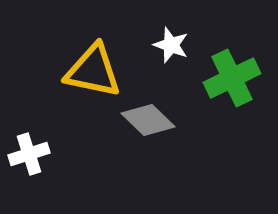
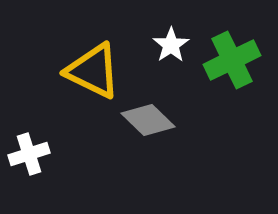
white star: rotated 18 degrees clockwise
yellow triangle: rotated 14 degrees clockwise
green cross: moved 18 px up
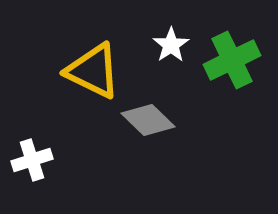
white cross: moved 3 px right, 6 px down
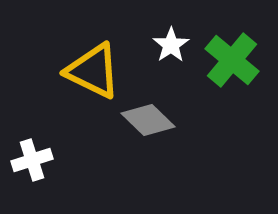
green cross: rotated 24 degrees counterclockwise
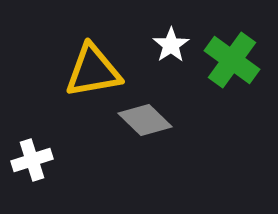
green cross: rotated 4 degrees counterclockwise
yellow triangle: rotated 36 degrees counterclockwise
gray diamond: moved 3 px left
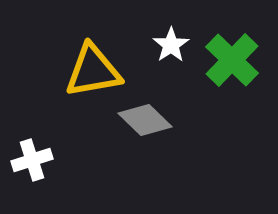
green cross: rotated 8 degrees clockwise
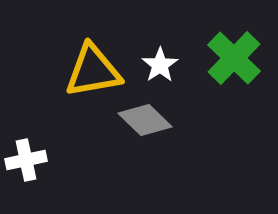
white star: moved 11 px left, 20 px down
green cross: moved 2 px right, 2 px up
white cross: moved 6 px left; rotated 6 degrees clockwise
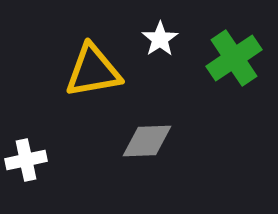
green cross: rotated 12 degrees clockwise
white star: moved 26 px up
gray diamond: moved 2 px right, 21 px down; rotated 46 degrees counterclockwise
